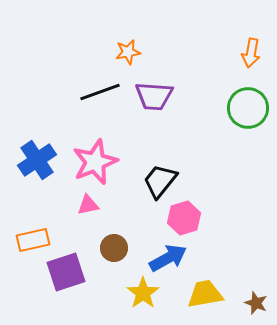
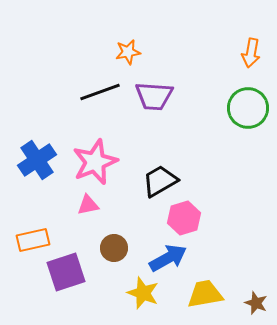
black trapezoid: rotated 21 degrees clockwise
yellow star: rotated 16 degrees counterclockwise
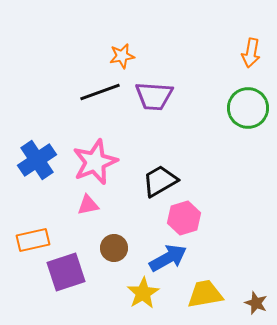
orange star: moved 6 px left, 4 px down
yellow star: rotated 20 degrees clockwise
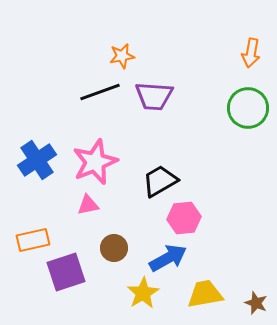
pink hexagon: rotated 12 degrees clockwise
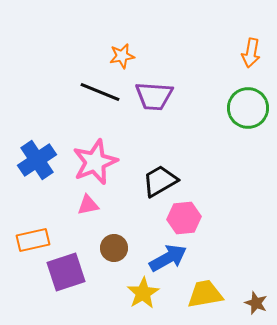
black line: rotated 42 degrees clockwise
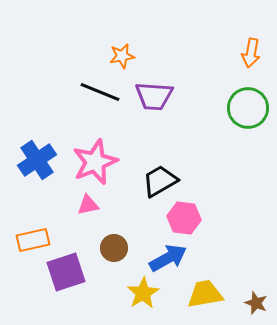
pink hexagon: rotated 12 degrees clockwise
